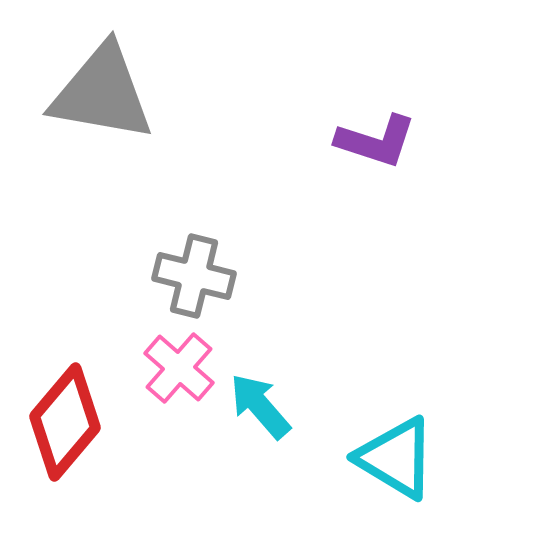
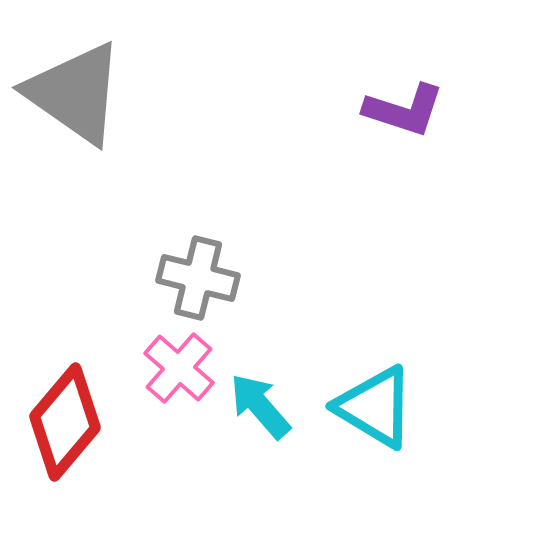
gray triangle: moved 27 px left; rotated 25 degrees clockwise
purple L-shape: moved 28 px right, 31 px up
gray cross: moved 4 px right, 2 px down
cyan triangle: moved 21 px left, 51 px up
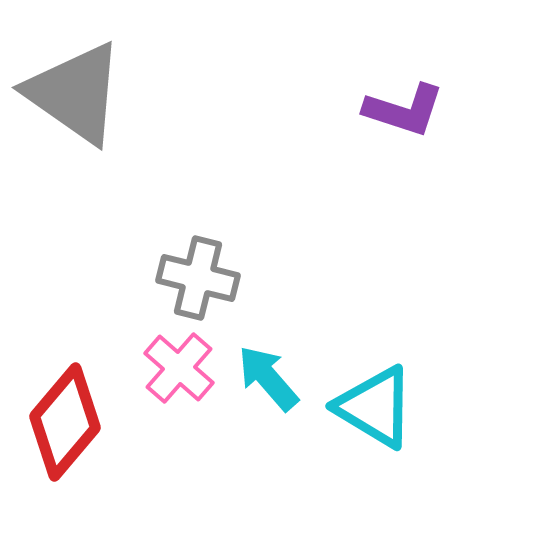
cyan arrow: moved 8 px right, 28 px up
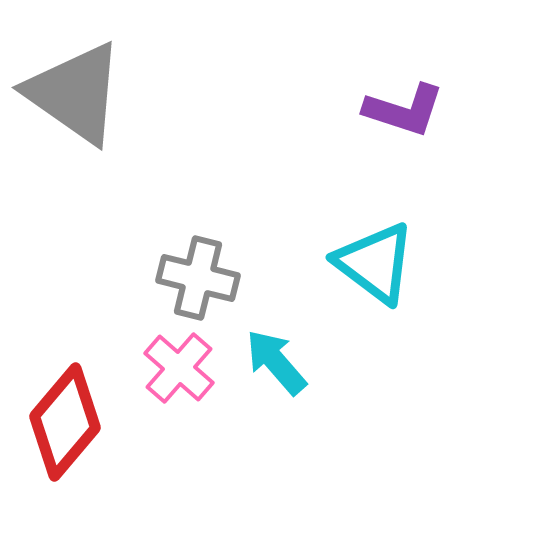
cyan arrow: moved 8 px right, 16 px up
cyan triangle: moved 144 px up; rotated 6 degrees clockwise
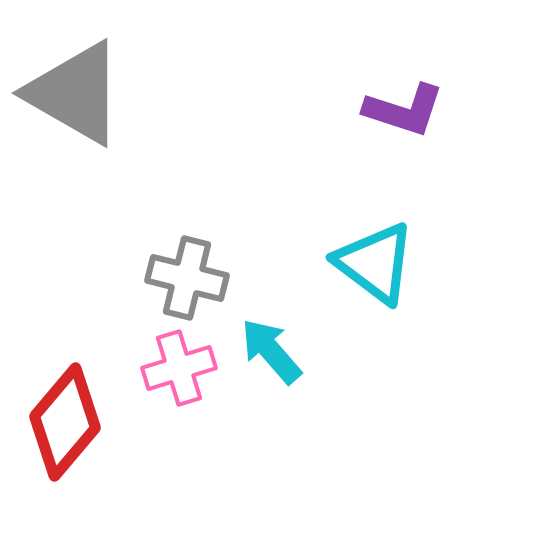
gray triangle: rotated 5 degrees counterclockwise
gray cross: moved 11 px left
cyan arrow: moved 5 px left, 11 px up
pink cross: rotated 32 degrees clockwise
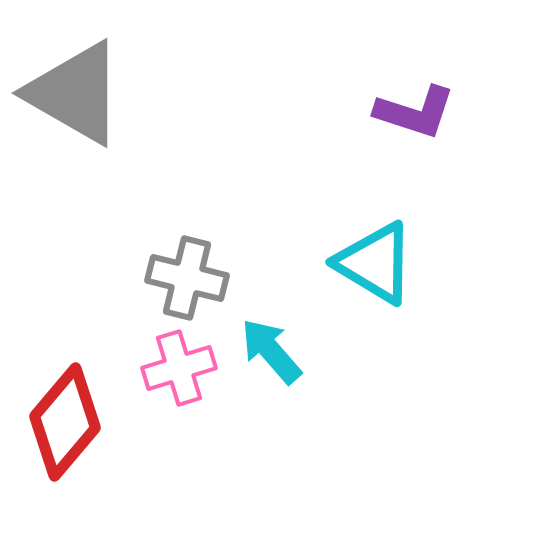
purple L-shape: moved 11 px right, 2 px down
cyan triangle: rotated 6 degrees counterclockwise
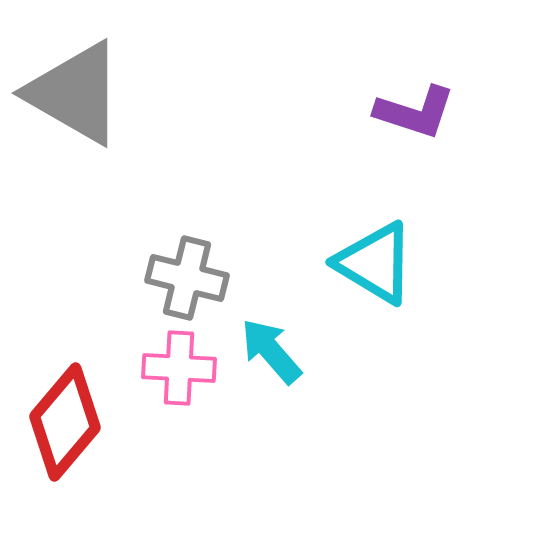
pink cross: rotated 20 degrees clockwise
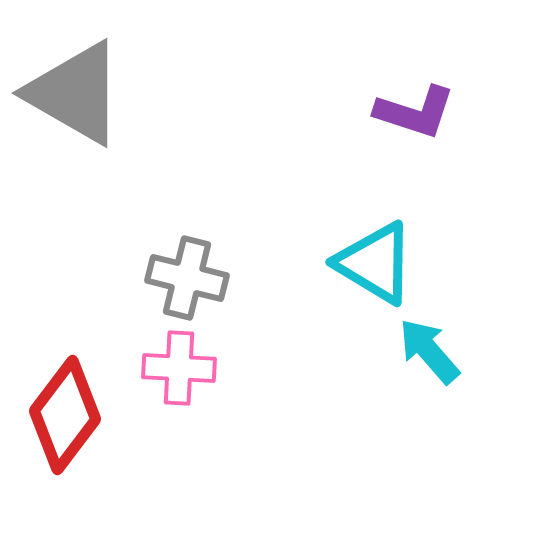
cyan arrow: moved 158 px right
red diamond: moved 7 px up; rotated 3 degrees counterclockwise
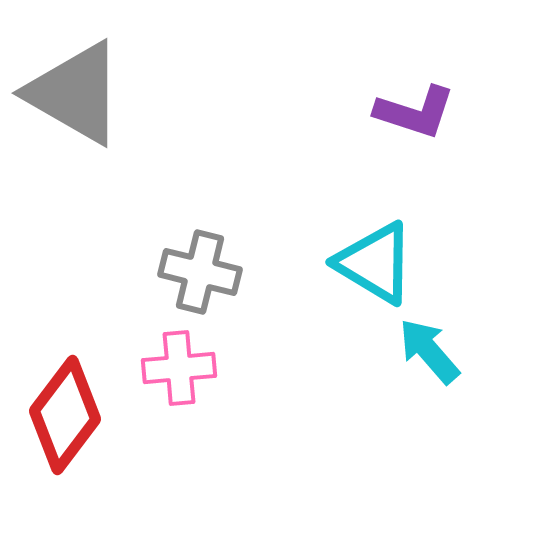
gray cross: moved 13 px right, 6 px up
pink cross: rotated 8 degrees counterclockwise
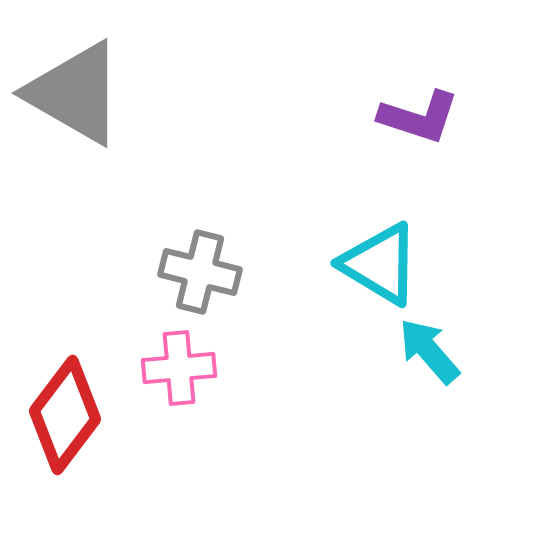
purple L-shape: moved 4 px right, 5 px down
cyan triangle: moved 5 px right, 1 px down
